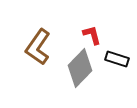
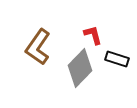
red L-shape: moved 1 px right
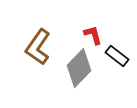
black rectangle: moved 3 px up; rotated 20 degrees clockwise
gray diamond: moved 1 px left
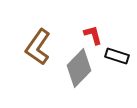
black rectangle: rotated 20 degrees counterclockwise
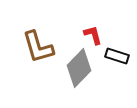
brown L-shape: rotated 51 degrees counterclockwise
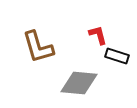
red L-shape: moved 5 px right
gray diamond: moved 15 px down; rotated 51 degrees clockwise
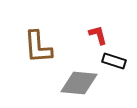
brown L-shape: rotated 12 degrees clockwise
black rectangle: moved 3 px left, 5 px down
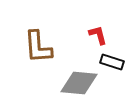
black rectangle: moved 2 px left, 1 px down
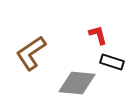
brown L-shape: moved 7 px left, 6 px down; rotated 60 degrees clockwise
gray diamond: moved 2 px left
